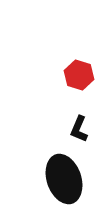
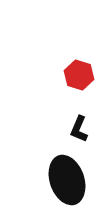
black ellipse: moved 3 px right, 1 px down
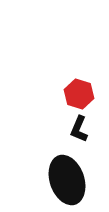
red hexagon: moved 19 px down
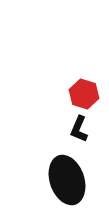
red hexagon: moved 5 px right
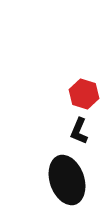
black L-shape: moved 2 px down
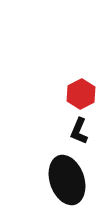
red hexagon: moved 3 px left; rotated 16 degrees clockwise
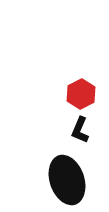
black L-shape: moved 1 px right, 1 px up
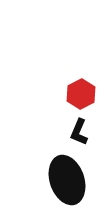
black L-shape: moved 1 px left, 2 px down
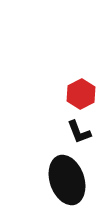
black L-shape: rotated 44 degrees counterclockwise
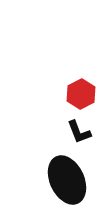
black ellipse: rotated 6 degrees counterclockwise
